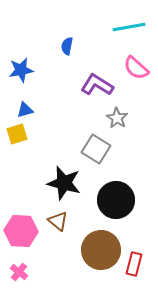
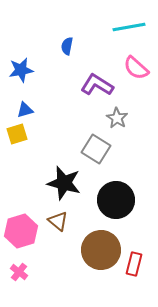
pink hexagon: rotated 20 degrees counterclockwise
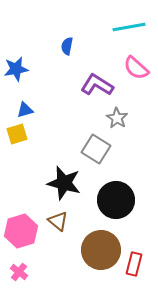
blue star: moved 5 px left, 1 px up
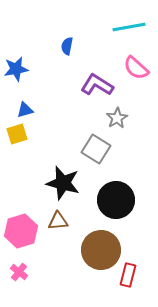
gray star: rotated 10 degrees clockwise
black star: moved 1 px left
brown triangle: rotated 45 degrees counterclockwise
red rectangle: moved 6 px left, 11 px down
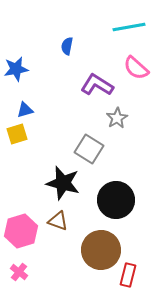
gray square: moved 7 px left
brown triangle: rotated 25 degrees clockwise
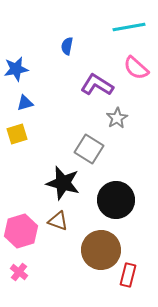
blue triangle: moved 7 px up
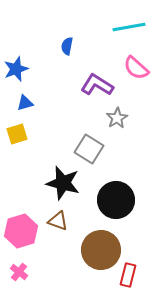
blue star: rotated 10 degrees counterclockwise
